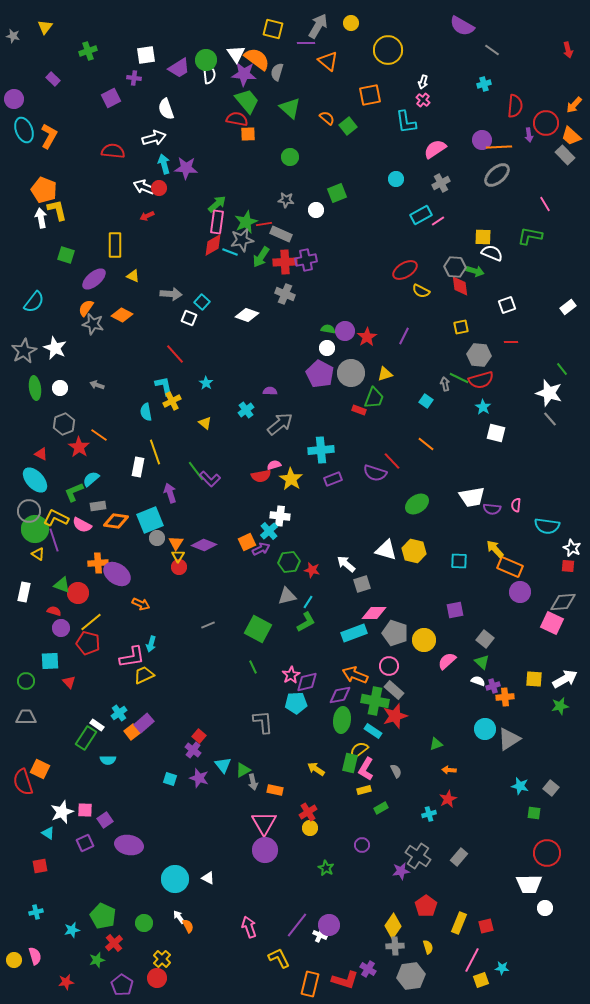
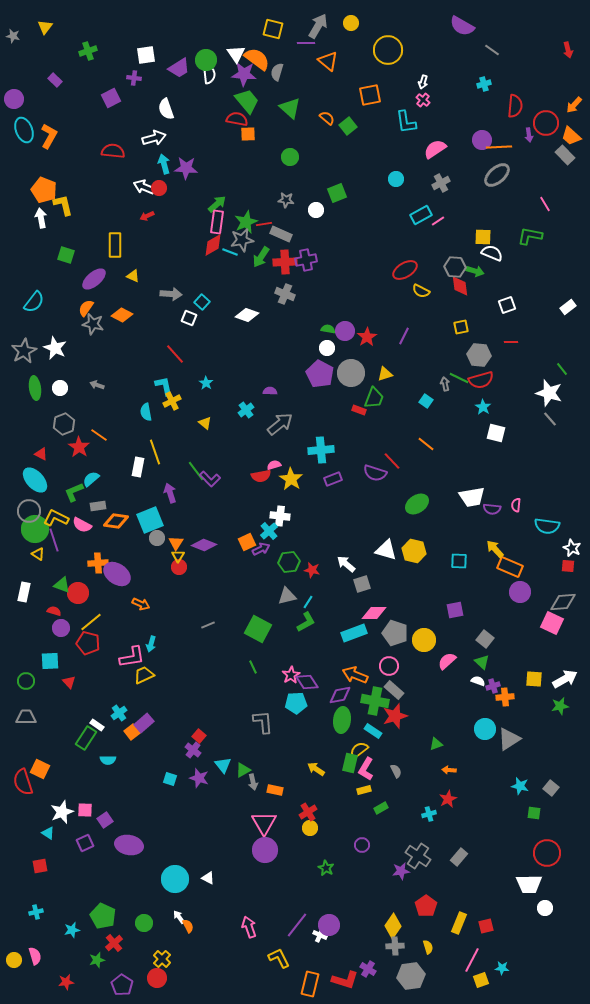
purple rectangle at (53, 79): moved 2 px right, 1 px down
yellow L-shape at (57, 210): moved 6 px right, 5 px up
purple diamond at (307, 682): rotated 70 degrees clockwise
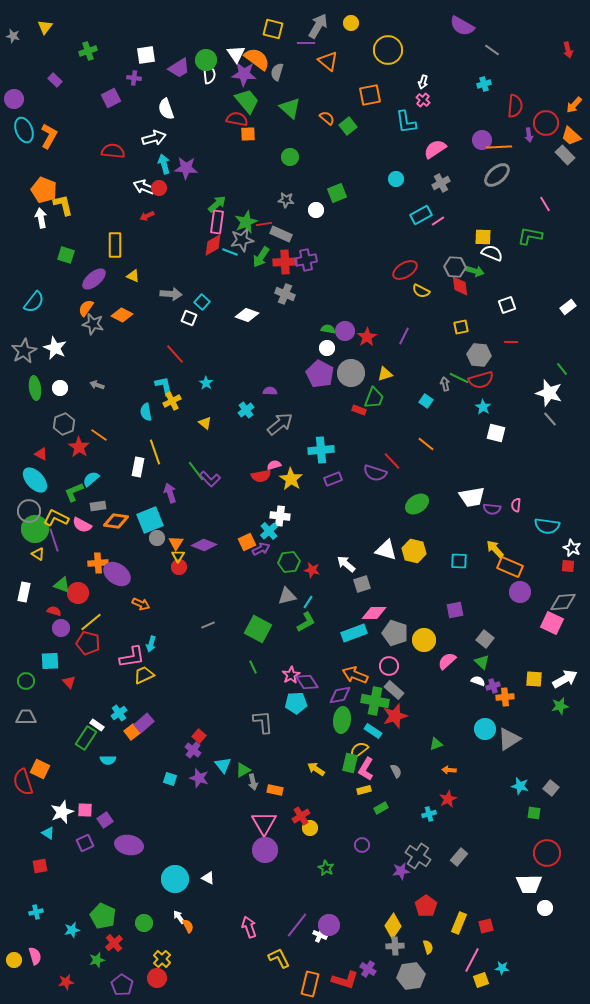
red cross at (308, 812): moved 7 px left, 4 px down
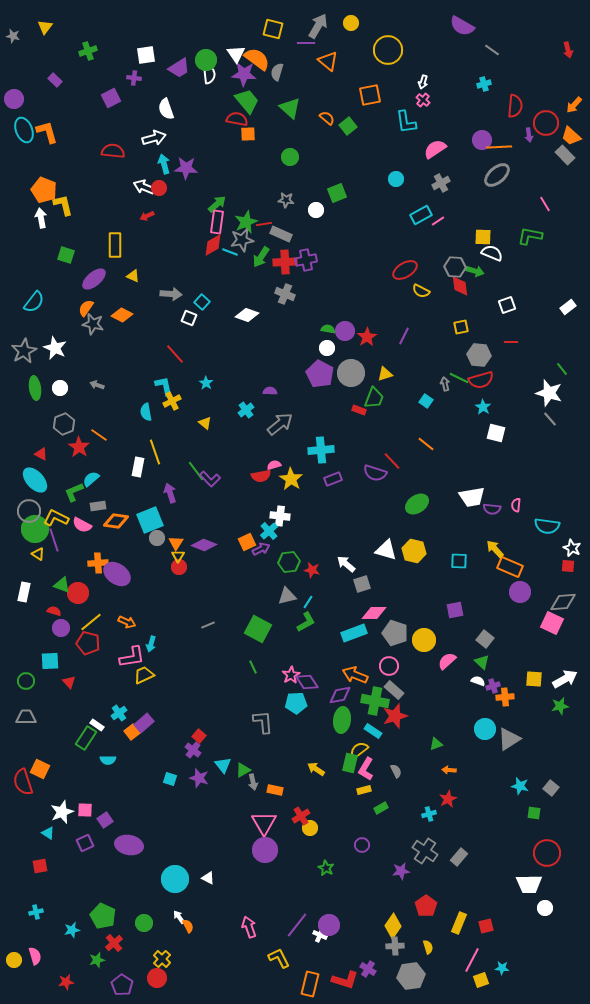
orange L-shape at (49, 136): moved 2 px left, 4 px up; rotated 45 degrees counterclockwise
orange arrow at (141, 604): moved 14 px left, 18 px down
gray cross at (418, 856): moved 7 px right, 5 px up
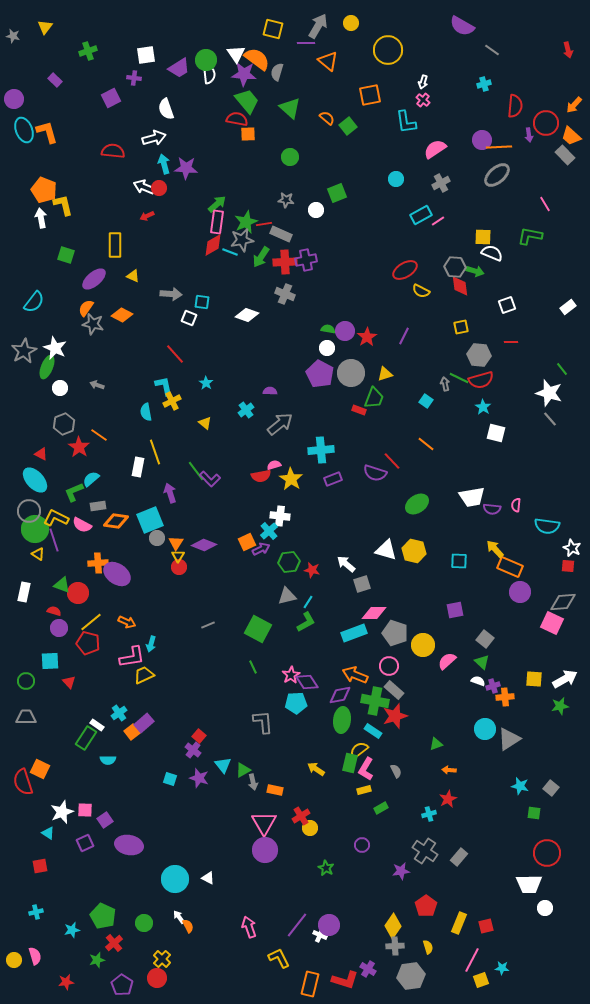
cyan square at (202, 302): rotated 35 degrees counterclockwise
green ellipse at (35, 388): moved 12 px right, 21 px up; rotated 30 degrees clockwise
purple circle at (61, 628): moved 2 px left
yellow circle at (424, 640): moved 1 px left, 5 px down
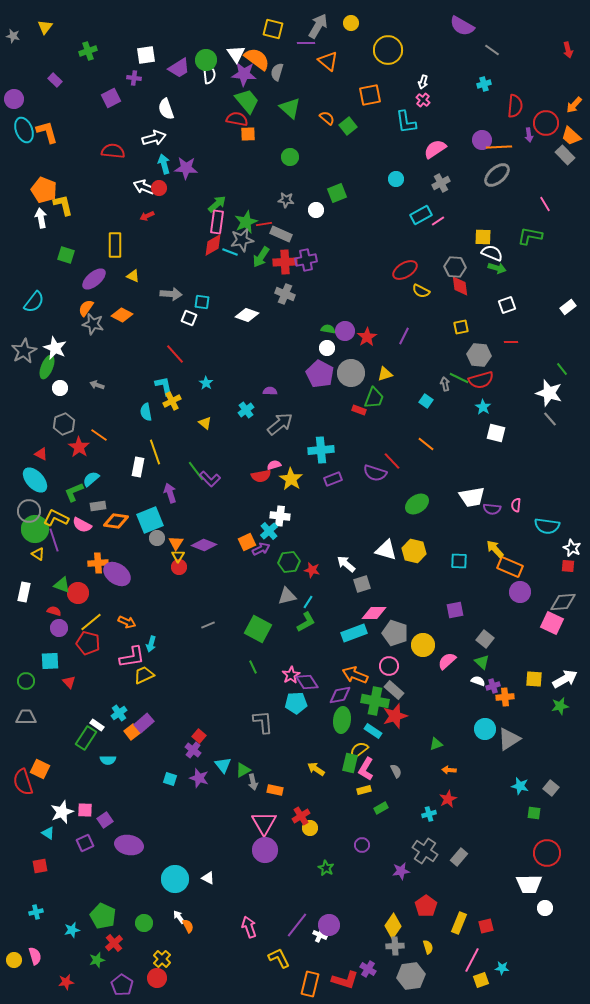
green arrow at (475, 271): moved 22 px right, 3 px up
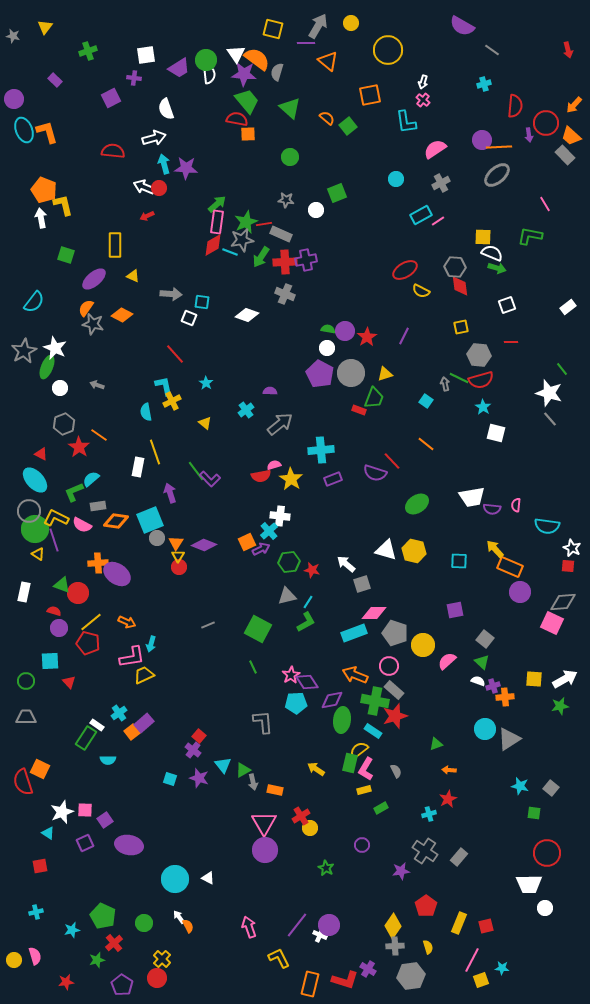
purple diamond at (340, 695): moved 8 px left, 5 px down
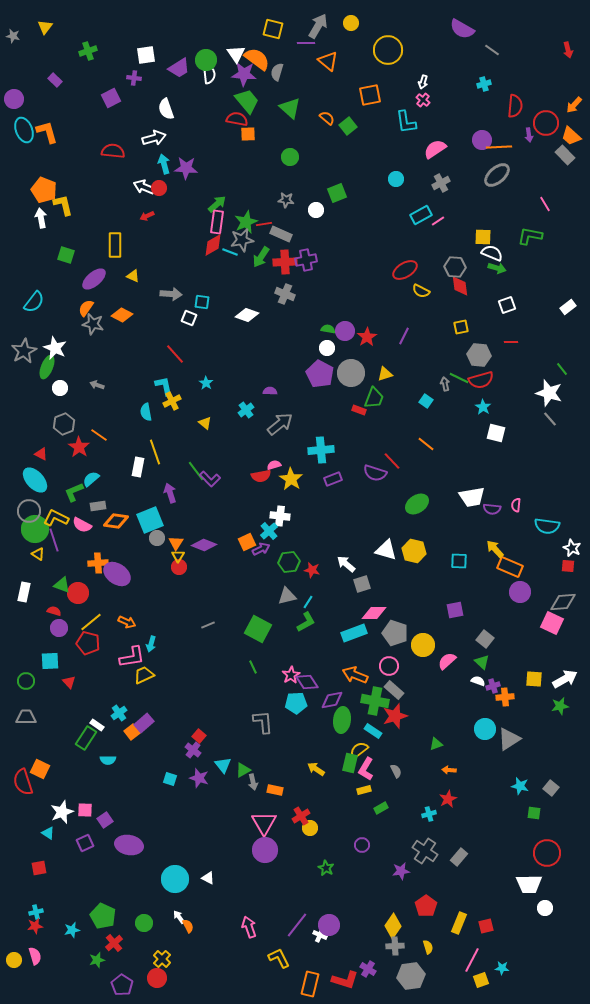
purple semicircle at (462, 26): moved 3 px down
red square at (40, 866): moved 1 px left, 2 px down
red star at (66, 982): moved 31 px left, 56 px up
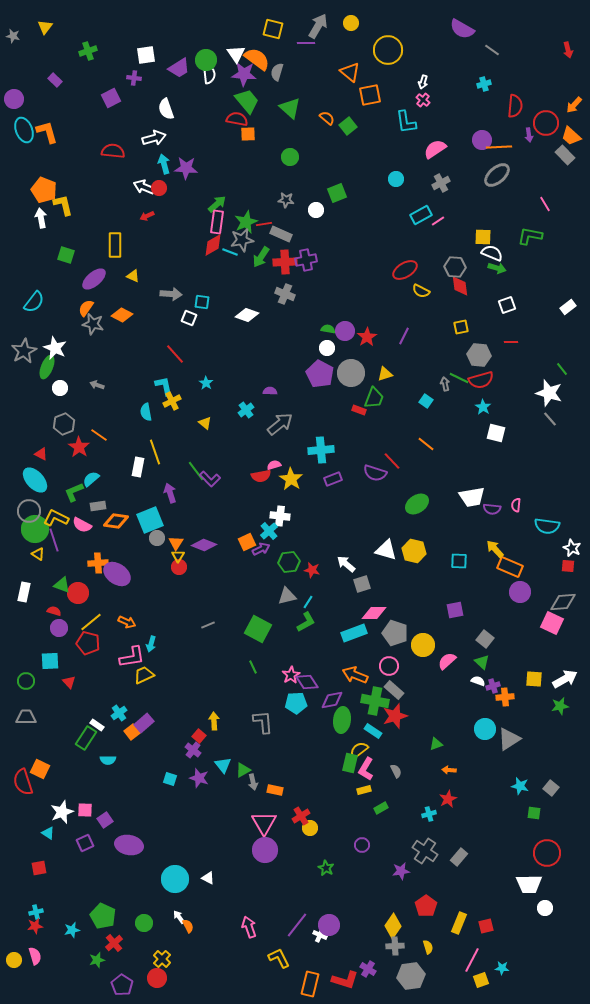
orange triangle at (328, 61): moved 22 px right, 11 px down
yellow arrow at (316, 769): moved 102 px left, 48 px up; rotated 54 degrees clockwise
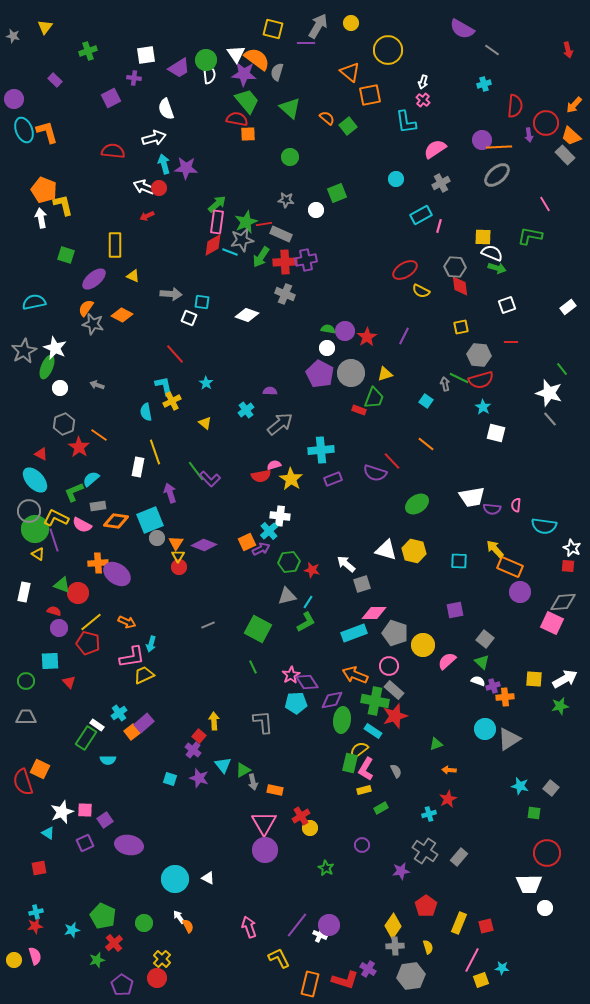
pink line at (438, 221): moved 1 px right, 5 px down; rotated 40 degrees counterclockwise
cyan semicircle at (34, 302): rotated 140 degrees counterclockwise
cyan semicircle at (547, 526): moved 3 px left
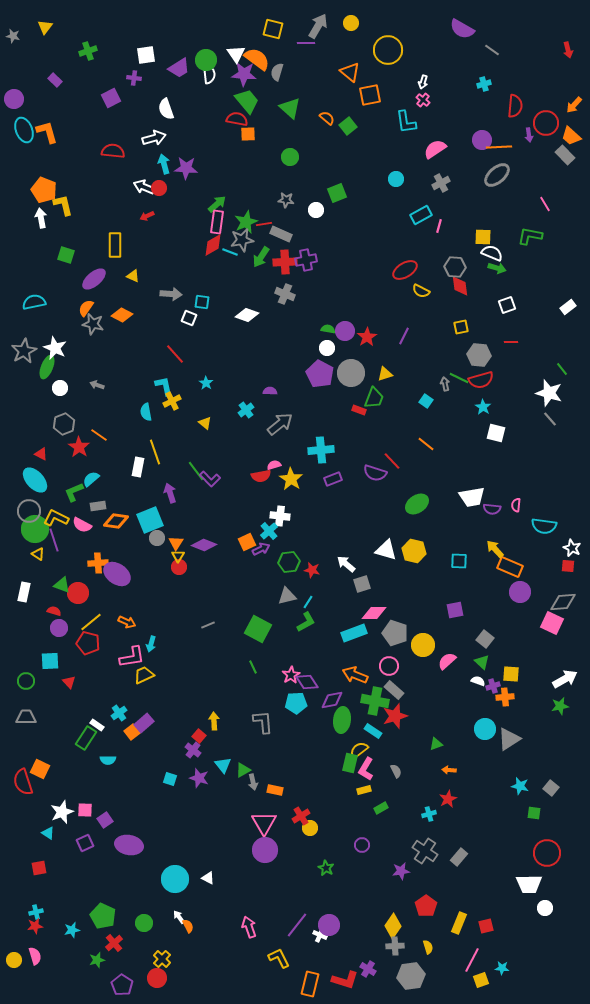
yellow square at (534, 679): moved 23 px left, 5 px up
